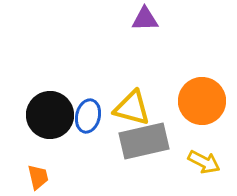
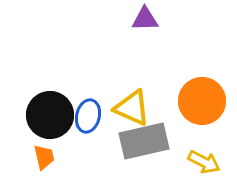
yellow triangle: rotated 9 degrees clockwise
orange trapezoid: moved 6 px right, 20 px up
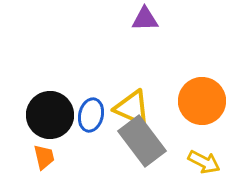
blue ellipse: moved 3 px right, 1 px up
gray rectangle: moved 2 px left; rotated 66 degrees clockwise
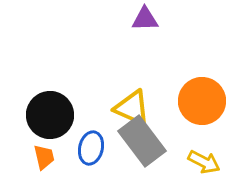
blue ellipse: moved 33 px down
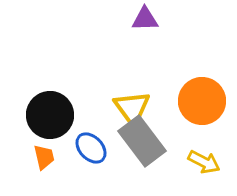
yellow triangle: rotated 30 degrees clockwise
blue ellipse: rotated 56 degrees counterclockwise
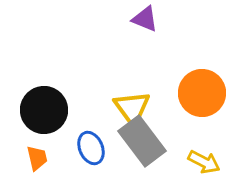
purple triangle: rotated 24 degrees clockwise
orange circle: moved 8 px up
black circle: moved 6 px left, 5 px up
blue ellipse: rotated 20 degrees clockwise
orange trapezoid: moved 7 px left, 1 px down
